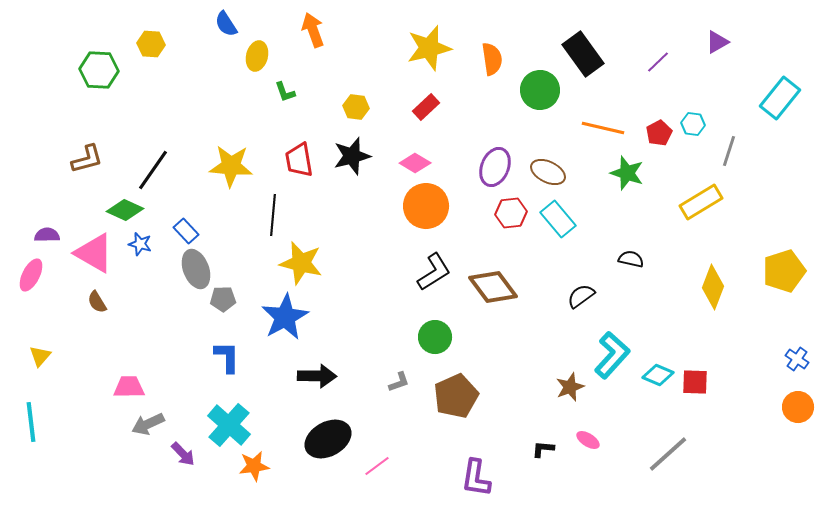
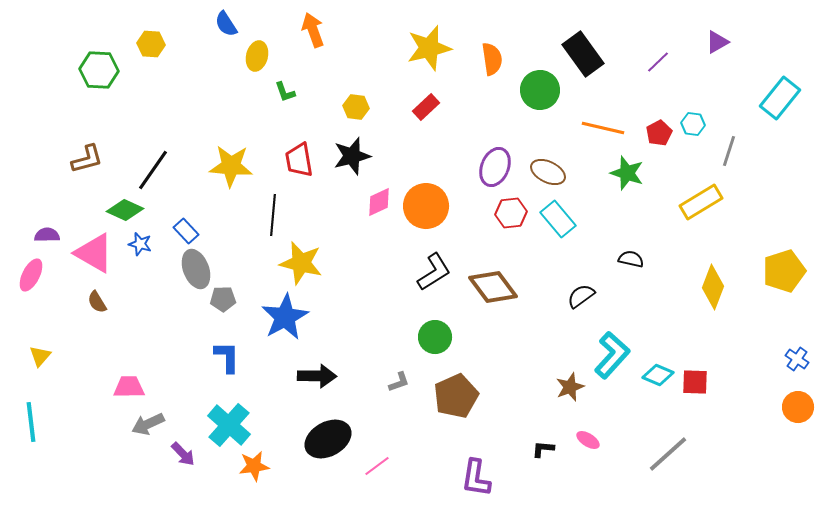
pink diamond at (415, 163): moved 36 px left, 39 px down; rotated 56 degrees counterclockwise
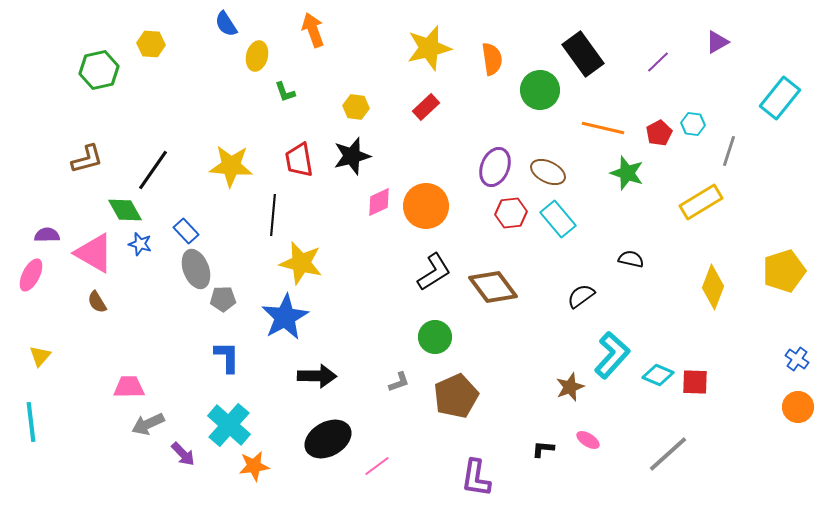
green hexagon at (99, 70): rotated 15 degrees counterclockwise
green diamond at (125, 210): rotated 36 degrees clockwise
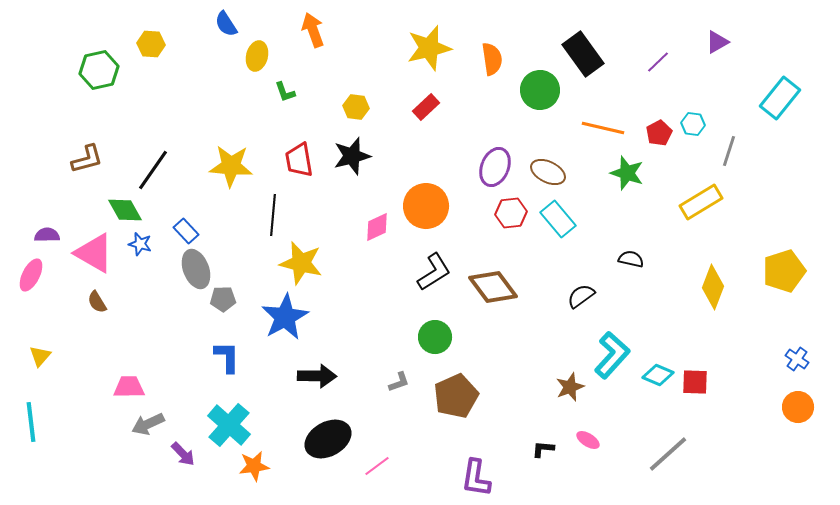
pink diamond at (379, 202): moved 2 px left, 25 px down
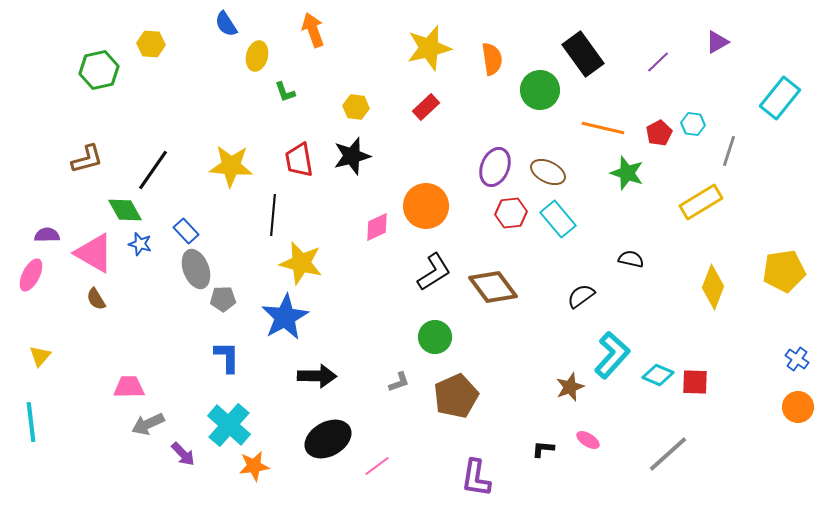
yellow pentagon at (784, 271): rotated 9 degrees clockwise
brown semicircle at (97, 302): moved 1 px left, 3 px up
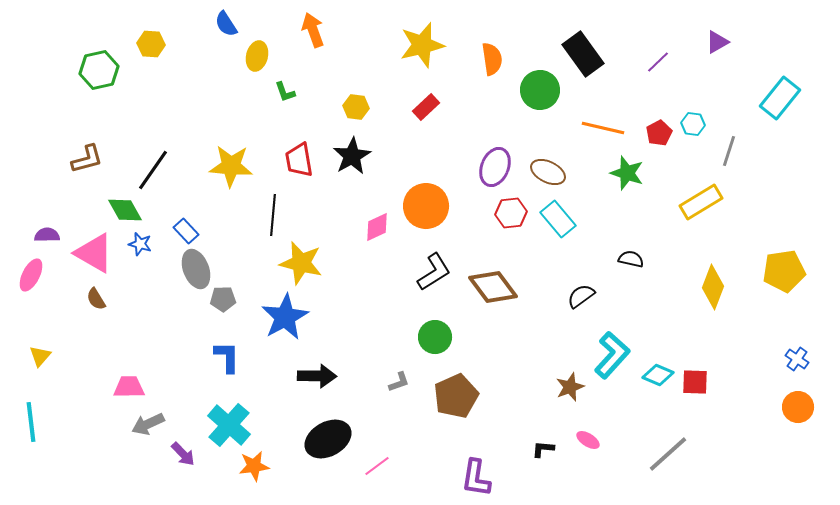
yellow star at (429, 48): moved 7 px left, 3 px up
black star at (352, 156): rotated 15 degrees counterclockwise
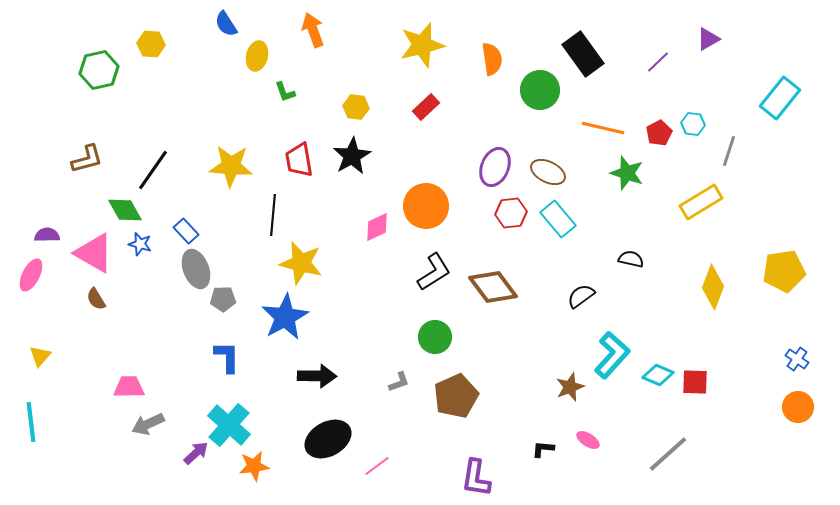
purple triangle at (717, 42): moved 9 px left, 3 px up
purple arrow at (183, 454): moved 13 px right, 1 px up; rotated 88 degrees counterclockwise
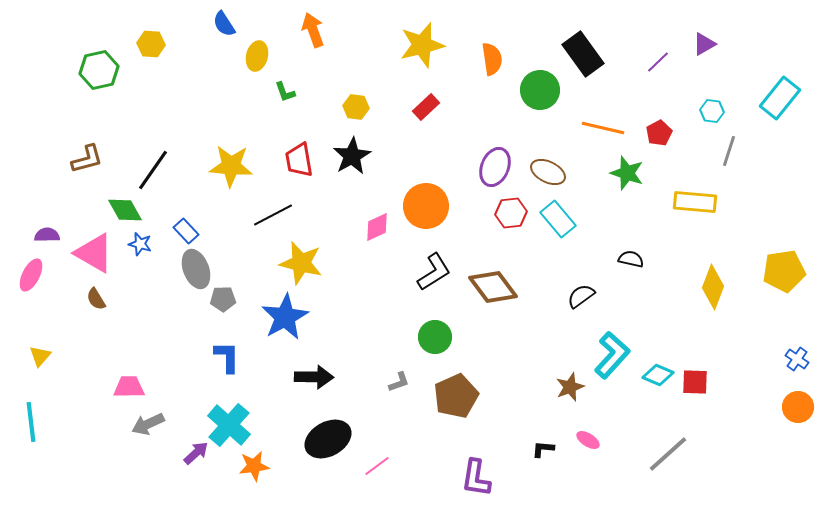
blue semicircle at (226, 24): moved 2 px left
purple triangle at (708, 39): moved 4 px left, 5 px down
cyan hexagon at (693, 124): moved 19 px right, 13 px up
yellow rectangle at (701, 202): moved 6 px left; rotated 36 degrees clockwise
black line at (273, 215): rotated 57 degrees clockwise
black arrow at (317, 376): moved 3 px left, 1 px down
